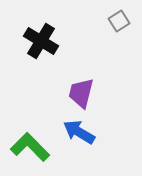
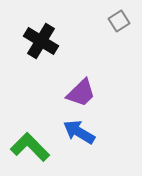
purple trapezoid: rotated 148 degrees counterclockwise
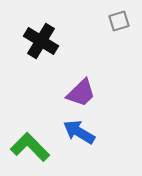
gray square: rotated 15 degrees clockwise
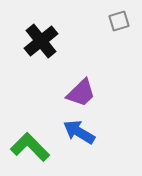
black cross: rotated 20 degrees clockwise
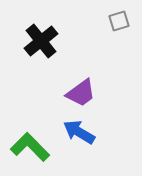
purple trapezoid: rotated 8 degrees clockwise
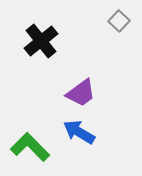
gray square: rotated 30 degrees counterclockwise
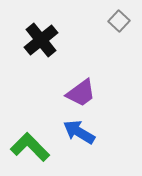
black cross: moved 1 px up
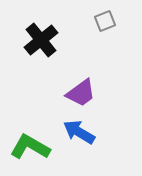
gray square: moved 14 px left; rotated 25 degrees clockwise
green L-shape: rotated 15 degrees counterclockwise
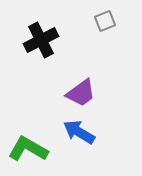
black cross: rotated 12 degrees clockwise
green L-shape: moved 2 px left, 2 px down
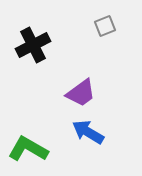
gray square: moved 5 px down
black cross: moved 8 px left, 5 px down
blue arrow: moved 9 px right
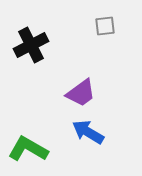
gray square: rotated 15 degrees clockwise
black cross: moved 2 px left
